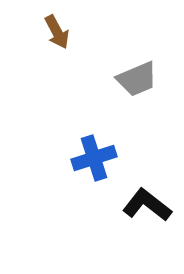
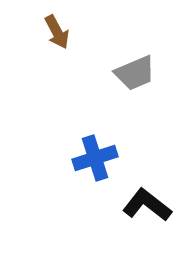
gray trapezoid: moved 2 px left, 6 px up
blue cross: moved 1 px right
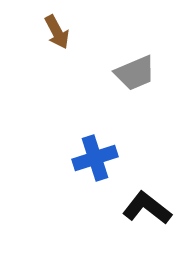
black L-shape: moved 3 px down
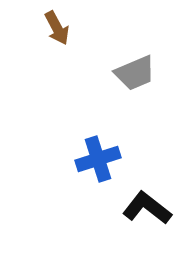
brown arrow: moved 4 px up
blue cross: moved 3 px right, 1 px down
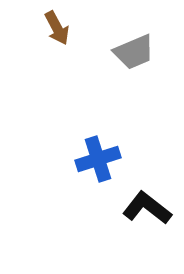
gray trapezoid: moved 1 px left, 21 px up
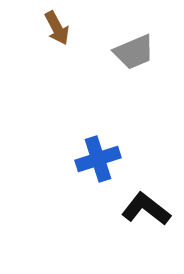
black L-shape: moved 1 px left, 1 px down
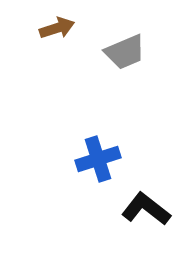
brown arrow: rotated 80 degrees counterclockwise
gray trapezoid: moved 9 px left
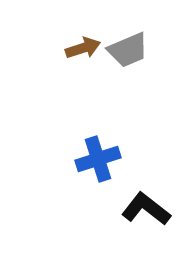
brown arrow: moved 26 px right, 20 px down
gray trapezoid: moved 3 px right, 2 px up
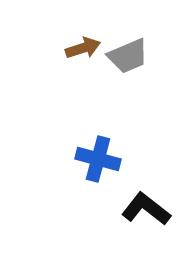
gray trapezoid: moved 6 px down
blue cross: rotated 33 degrees clockwise
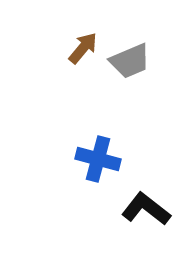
brown arrow: rotated 32 degrees counterclockwise
gray trapezoid: moved 2 px right, 5 px down
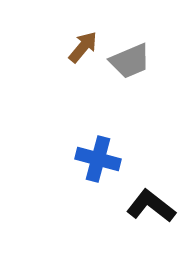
brown arrow: moved 1 px up
black L-shape: moved 5 px right, 3 px up
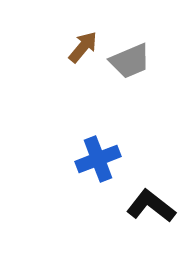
blue cross: rotated 36 degrees counterclockwise
